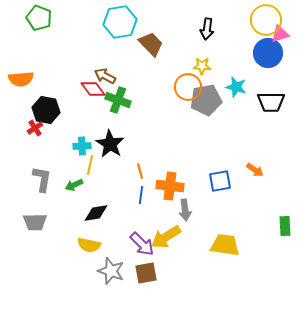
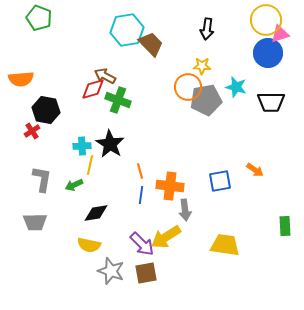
cyan hexagon: moved 7 px right, 8 px down
red diamond: rotated 70 degrees counterclockwise
red cross: moved 3 px left, 3 px down
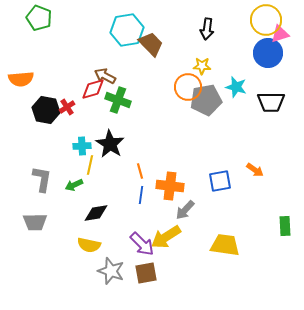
red cross: moved 35 px right, 24 px up
gray arrow: rotated 50 degrees clockwise
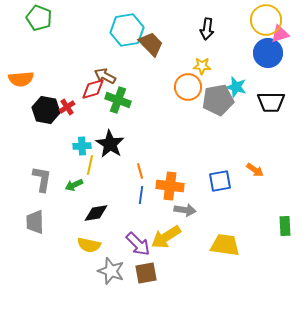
gray pentagon: moved 12 px right
gray arrow: rotated 125 degrees counterclockwise
gray trapezoid: rotated 90 degrees clockwise
purple arrow: moved 4 px left
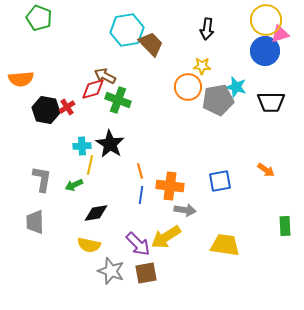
blue circle: moved 3 px left, 2 px up
orange arrow: moved 11 px right
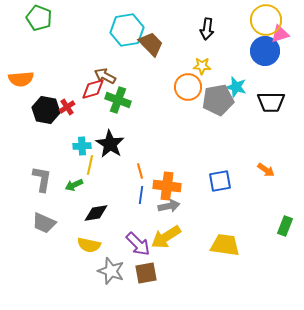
orange cross: moved 3 px left
gray arrow: moved 16 px left, 4 px up; rotated 20 degrees counterclockwise
gray trapezoid: moved 9 px right, 1 px down; rotated 65 degrees counterclockwise
green rectangle: rotated 24 degrees clockwise
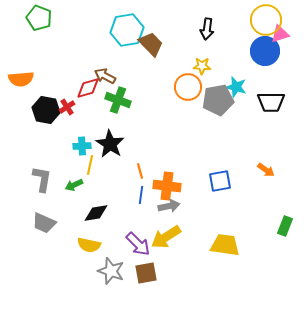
red diamond: moved 5 px left, 1 px up
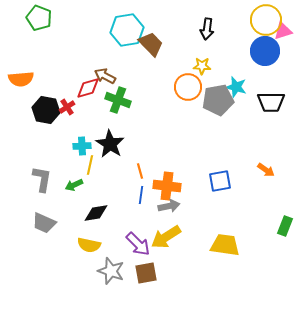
pink triangle: moved 3 px right, 3 px up
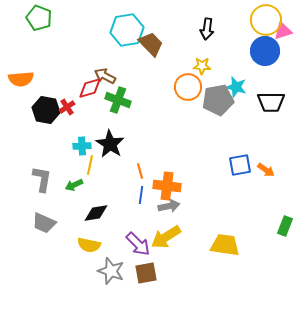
red diamond: moved 2 px right
blue square: moved 20 px right, 16 px up
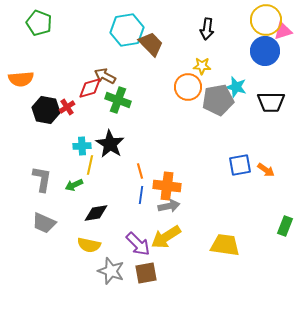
green pentagon: moved 5 px down
